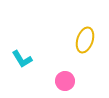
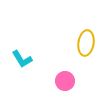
yellow ellipse: moved 1 px right, 3 px down; rotated 10 degrees counterclockwise
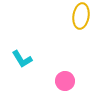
yellow ellipse: moved 5 px left, 27 px up
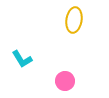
yellow ellipse: moved 7 px left, 4 px down
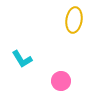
pink circle: moved 4 px left
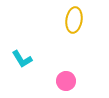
pink circle: moved 5 px right
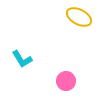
yellow ellipse: moved 5 px right, 3 px up; rotated 70 degrees counterclockwise
